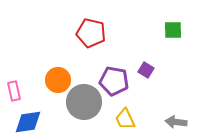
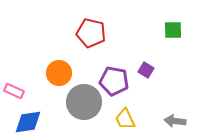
orange circle: moved 1 px right, 7 px up
pink rectangle: rotated 54 degrees counterclockwise
gray arrow: moved 1 px left, 1 px up
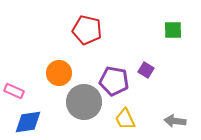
red pentagon: moved 4 px left, 3 px up
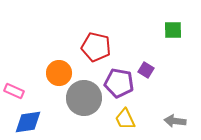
red pentagon: moved 9 px right, 17 px down
purple pentagon: moved 5 px right, 2 px down
gray circle: moved 4 px up
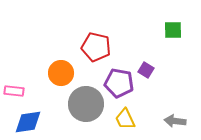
orange circle: moved 2 px right
pink rectangle: rotated 18 degrees counterclockwise
gray circle: moved 2 px right, 6 px down
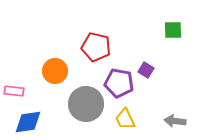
orange circle: moved 6 px left, 2 px up
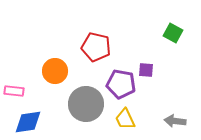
green square: moved 3 px down; rotated 30 degrees clockwise
purple square: rotated 28 degrees counterclockwise
purple pentagon: moved 2 px right, 1 px down
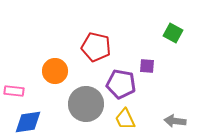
purple square: moved 1 px right, 4 px up
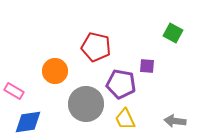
pink rectangle: rotated 24 degrees clockwise
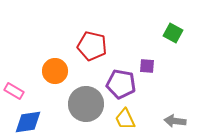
red pentagon: moved 4 px left, 1 px up
